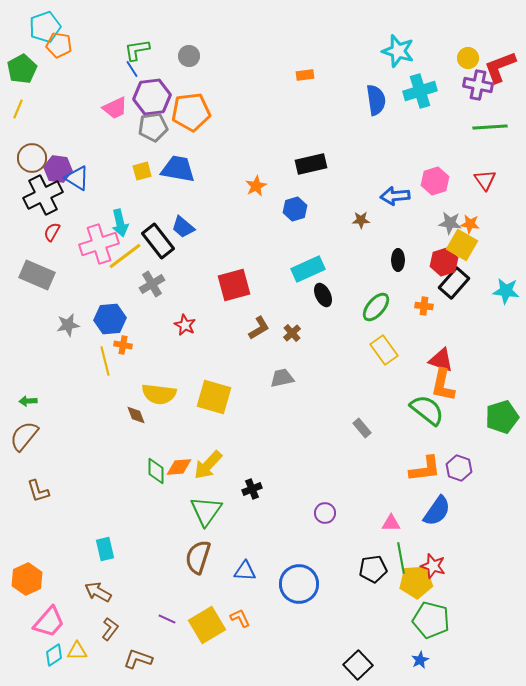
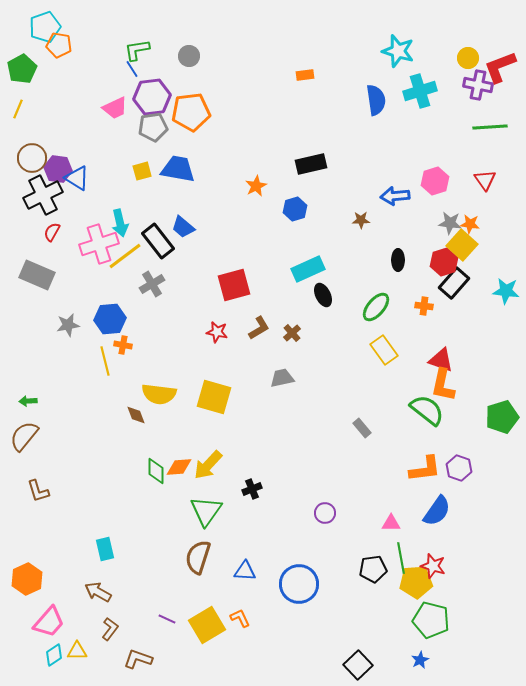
yellow square at (462, 245): rotated 12 degrees clockwise
red star at (185, 325): moved 32 px right, 7 px down; rotated 15 degrees counterclockwise
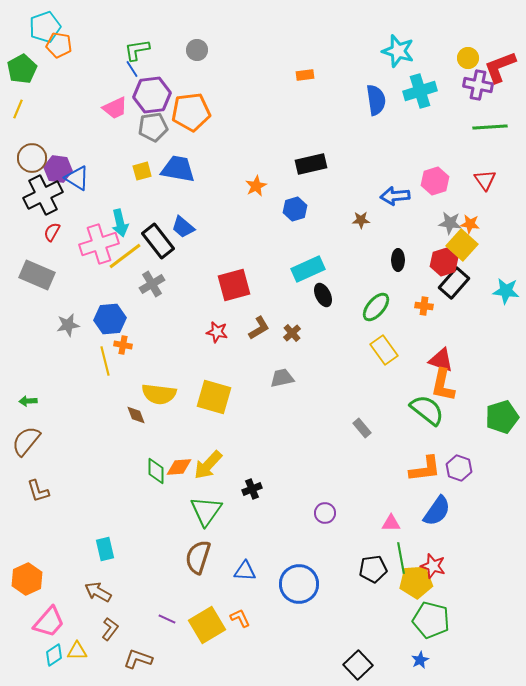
gray circle at (189, 56): moved 8 px right, 6 px up
purple hexagon at (152, 97): moved 2 px up
brown semicircle at (24, 436): moved 2 px right, 5 px down
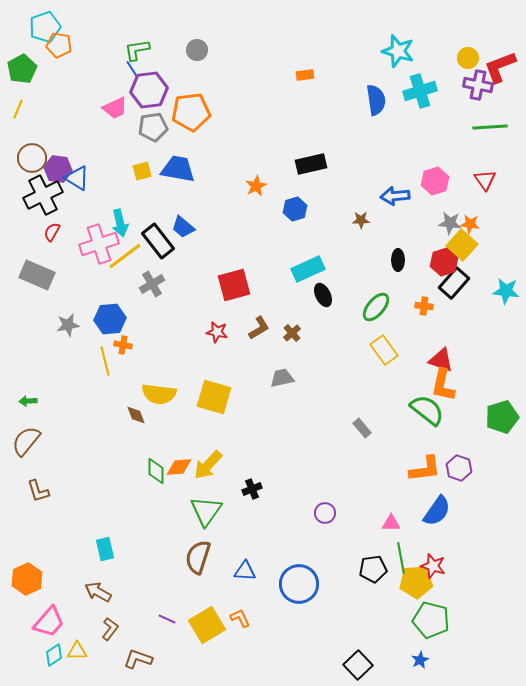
purple hexagon at (152, 95): moved 3 px left, 5 px up
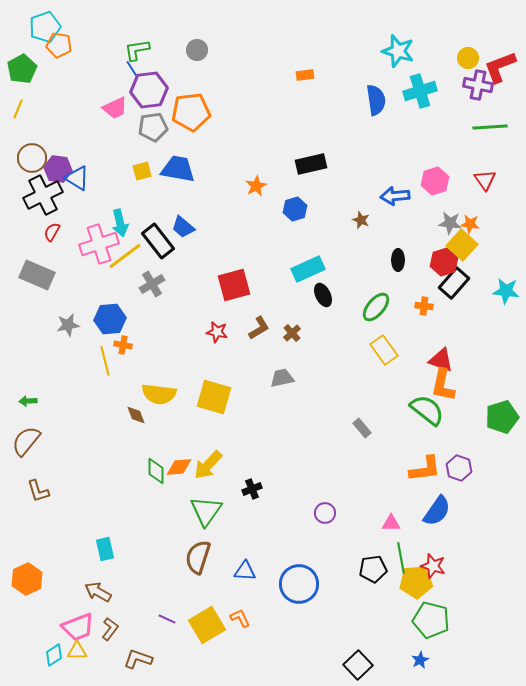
brown star at (361, 220): rotated 24 degrees clockwise
pink trapezoid at (49, 622): moved 29 px right, 5 px down; rotated 28 degrees clockwise
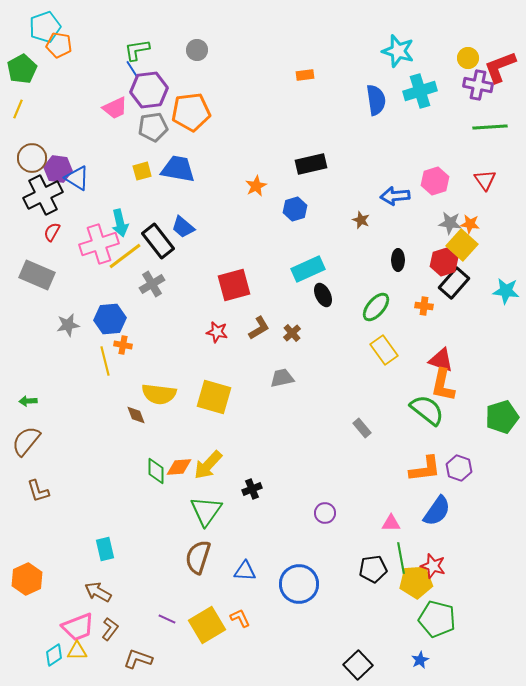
green pentagon at (431, 620): moved 6 px right, 1 px up
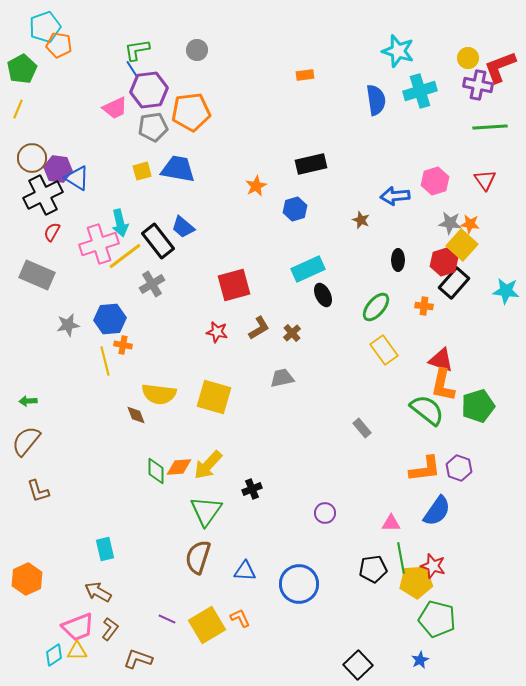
green pentagon at (502, 417): moved 24 px left, 11 px up
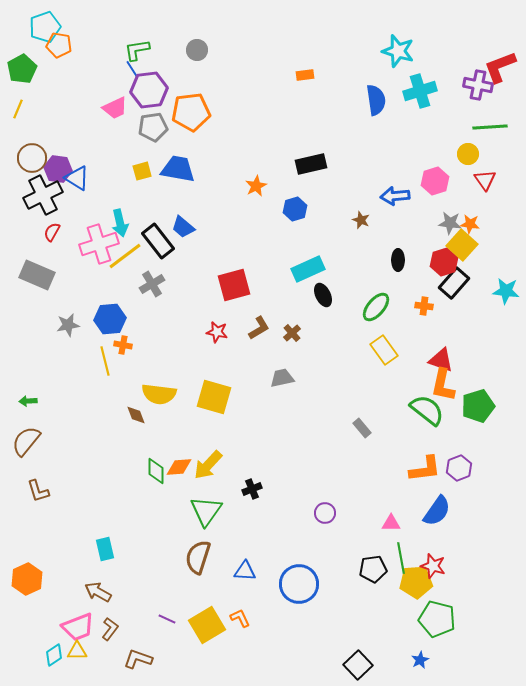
yellow circle at (468, 58): moved 96 px down
purple hexagon at (459, 468): rotated 20 degrees clockwise
